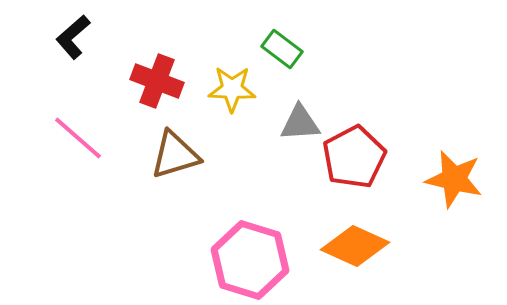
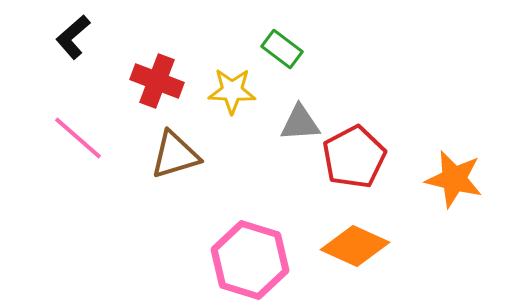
yellow star: moved 2 px down
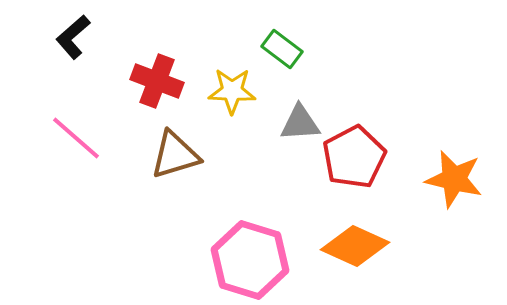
pink line: moved 2 px left
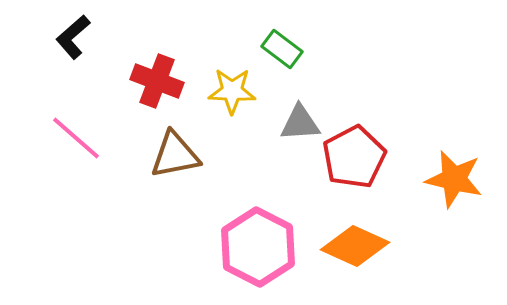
brown triangle: rotated 6 degrees clockwise
pink hexagon: moved 8 px right, 13 px up; rotated 10 degrees clockwise
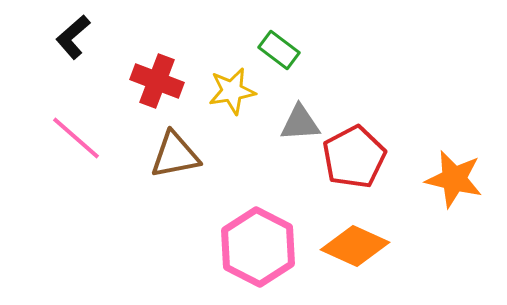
green rectangle: moved 3 px left, 1 px down
yellow star: rotated 12 degrees counterclockwise
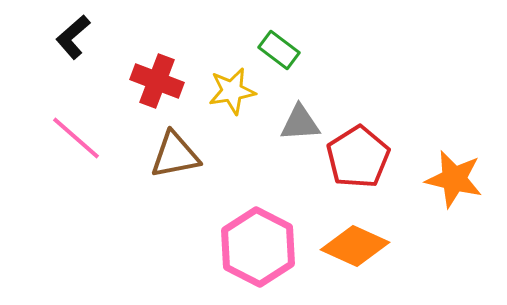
red pentagon: moved 4 px right; rotated 4 degrees counterclockwise
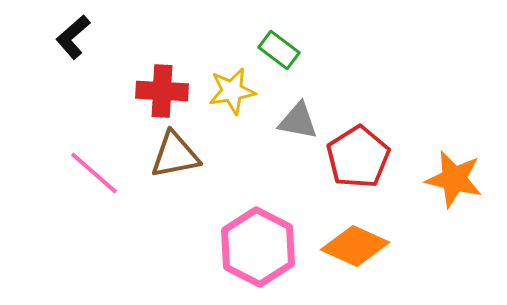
red cross: moved 5 px right, 10 px down; rotated 18 degrees counterclockwise
gray triangle: moved 2 px left, 2 px up; rotated 15 degrees clockwise
pink line: moved 18 px right, 35 px down
